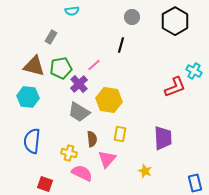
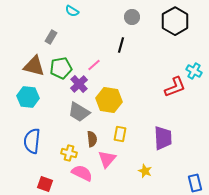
cyan semicircle: rotated 40 degrees clockwise
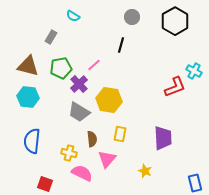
cyan semicircle: moved 1 px right, 5 px down
brown triangle: moved 6 px left
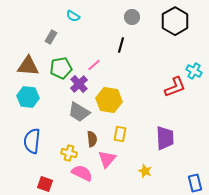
brown triangle: rotated 10 degrees counterclockwise
purple trapezoid: moved 2 px right
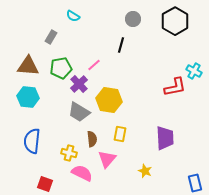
gray circle: moved 1 px right, 2 px down
red L-shape: rotated 10 degrees clockwise
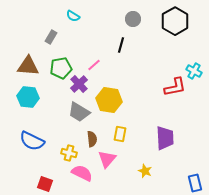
blue semicircle: rotated 70 degrees counterclockwise
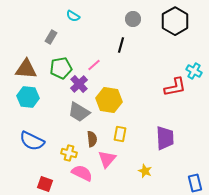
brown triangle: moved 2 px left, 3 px down
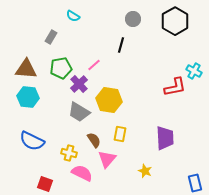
brown semicircle: moved 2 px right, 1 px down; rotated 28 degrees counterclockwise
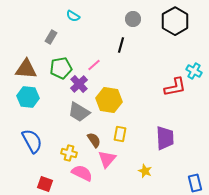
blue semicircle: rotated 145 degrees counterclockwise
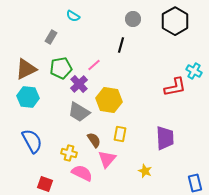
brown triangle: rotated 30 degrees counterclockwise
